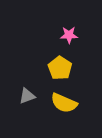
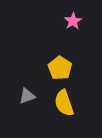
pink star: moved 4 px right, 14 px up; rotated 30 degrees counterclockwise
yellow semicircle: rotated 48 degrees clockwise
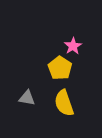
pink star: moved 25 px down
gray triangle: moved 2 px down; rotated 30 degrees clockwise
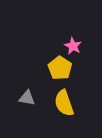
pink star: rotated 12 degrees counterclockwise
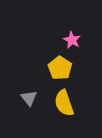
pink star: moved 1 px left, 6 px up
gray triangle: moved 2 px right; rotated 42 degrees clockwise
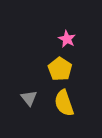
pink star: moved 5 px left, 1 px up
yellow pentagon: moved 1 px down
